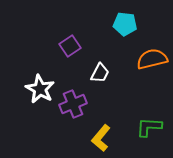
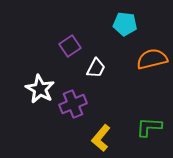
white trapezoid: moved 4 px left, 5 px up
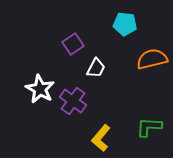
purple square: moved 3 px right, 2 px up
purple cross: moved 3 px up; rotated 32 degrees counterclockwise
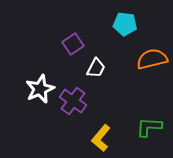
white star: rotated 20 degrees clockwise
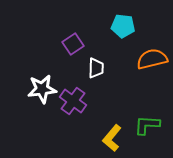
cyan pentagon: moved 2 px left, 2 px down
white trapezoid: rotated 25 degrees counterclockwise
white star: moved 2 px right; rotated 16 degrees clockwise
green L-shape: moved 2 px left, 2 px up
yellow L-shape: moved 11 px right
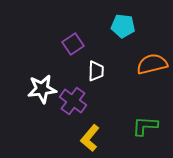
orange semicircle: moved 5 px down
white trapezoid: moved 3 px down
green L-shape: moved 2 px left, 1 px down
yellow L-shape: moved 22 px left
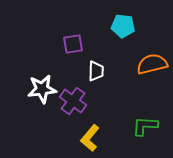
purple square: rotated 25 degrees clockwise
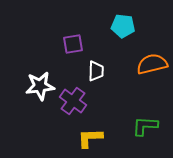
white star: moved 2 px left, 3 px up
yellow L-shape: rotated 48 degrees clockwise
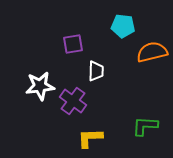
orange semicircle: moved 12 px up
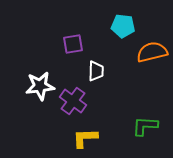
yellow L-shape: moved 5 px left
